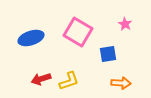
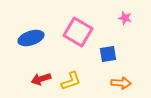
pink star: moved 6 px up; rotated 16 degrees counterclockwise
yellow L-shape: moved 2 px right
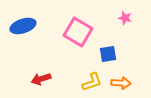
blue ellipse: moved 8 px left, 12 px up
yellow L-shape: moved 21 px right, 1 px down
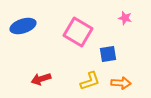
yellow L-shape: moved 2 px left, 1 px up
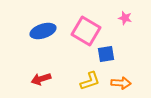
blue ellipse: moved 20 px right, 5 px down
pink square: moved 8 px right, 1 px up
blue square: moved 2 px left
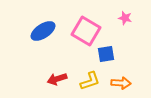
blue ellipse: rotated 15 degrees counterclockwise
red arrow: moved 16 px right
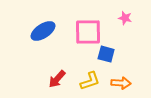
pink square: moved 2 px right, 1 px down; rotated 32 degrees counterclockwise
blue square: rotated 24 degrees clockwise
red arrow: rotated 30 degrees counterclockwise
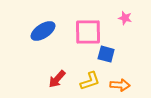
orange arrow: moved 1 px left, 2 px down
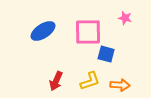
red arrow: moved 1 px left, 2 px down; rotated 18 degrees counterclockwise
